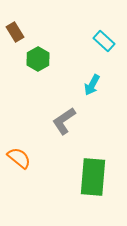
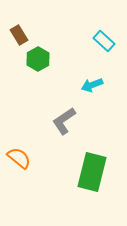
brown rectangle: moved 4 px right, 3 px down
cyan arrow: rotated 40 degrees clockwise
green rectangle: moved 1 px left, 5 px up; rotated 9 degrees clockwise
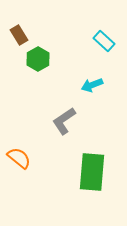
green rectangle: rotated 9 degrees counterclockwise
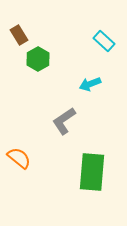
cyan arrow: moved 2 px left, 1 px up
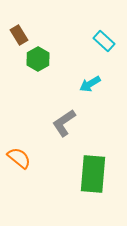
cyan arrow: rotated 10 degrees counterclockwise
gray L-shape: moved 2 px down
green rectangle: moved 1 px right, 2 px down
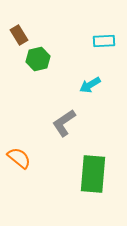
cyan rectangle: rotated 45 degrees counterclockwise
green hexagon: rotated 15 degrees clockwise
cyan arrow: moved 1 px down
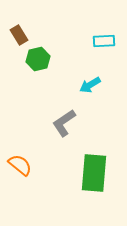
orange semicircle: moved 1 px right, 7 px down
green rectangle: moved 1 px right, 1 px up
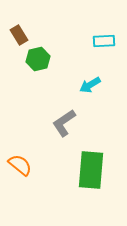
green rectangle: moved 3 px left, 3 px up
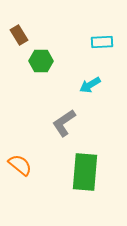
cyan rectangle: moved 2 px left, 1 px down
green hexagon: moved 3 px right, 2 px down; rotated 15 degrees clockwise
green rectangle: moved 6 px left, 2 px down
